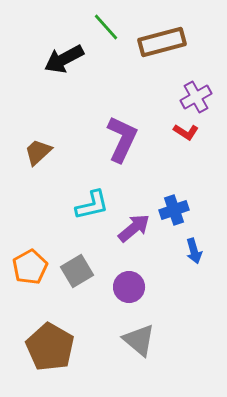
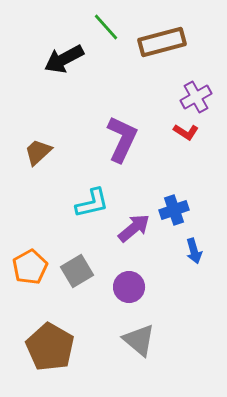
cyan L-shape: moved 2 px up
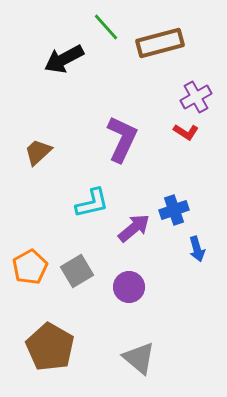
brown rectangle: moved 2 px left, 1 px down
blue arrow: moved 3 px right, 2 px up
gray triangle: moved 18 px down
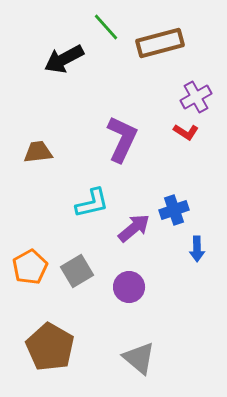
brown trapezoid: rotated 36 degrees clockwise
blue arrow: rotated 15 degrees clockwise
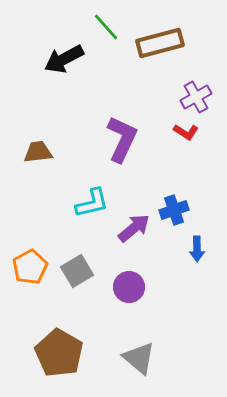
brown pentagon: moved 9 px right, 6 px down
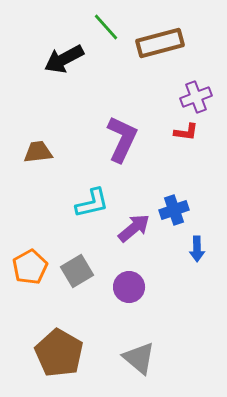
purple cross: rotated 8 degrees clockwise
red L-shape: rotated 25 degrees counterclockwise
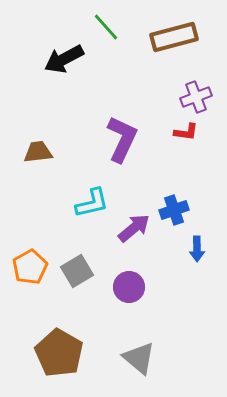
brown rectangle: moved 14 px right, 6 px up
